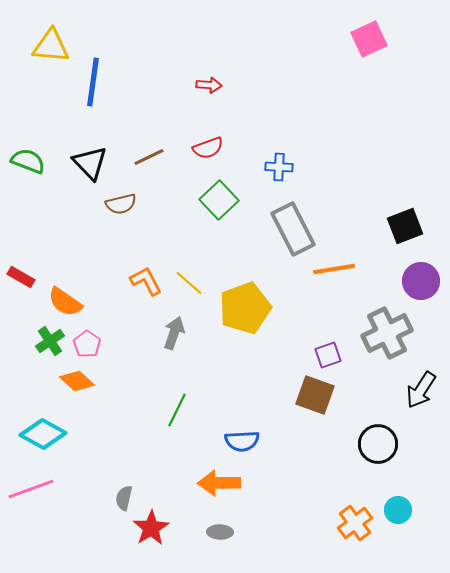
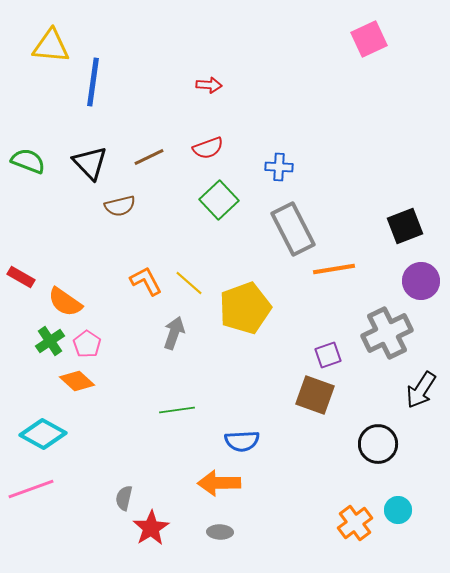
brown semicircle: moved 1 px left, 2 px down
green line: rotated 56 degrees clockwise
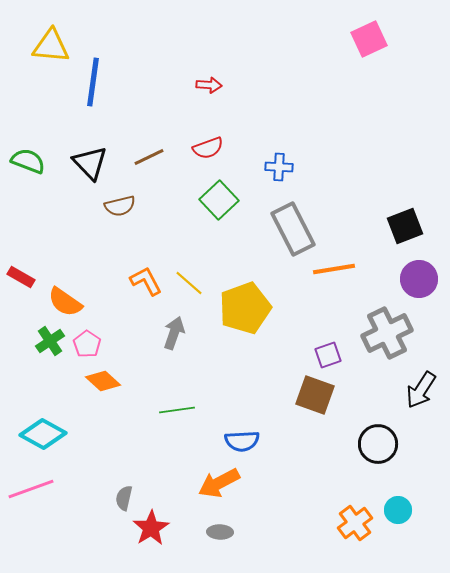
purple circle: moved 2 px left, 2 px up
orange diamond: moved 26 px right
orange arrow: rotated 27 degrees counterclockwise
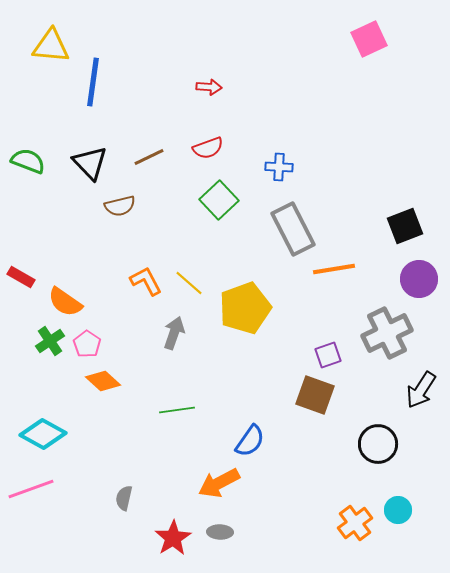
red arrow: moved 2 px down
blue semicircle: moved 8 px right; rotated 52 degrees counterclockwise
red star: moved 22 px right, 10 px down
